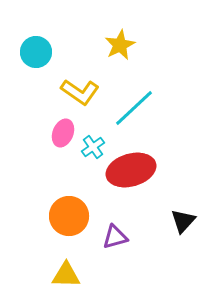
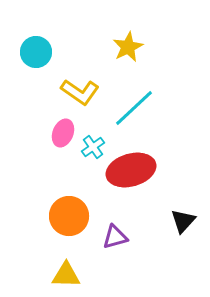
yellow star: moved 8 px right, 2 px down
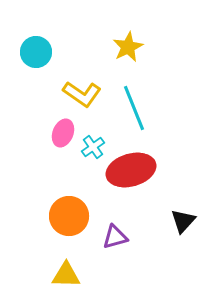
yellow L-shape: moved 2 px right, 2 px down
cyan line: rotated 69 degrees counterclockwise
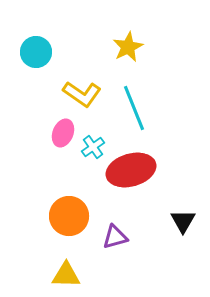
black triangle: rotated 12 degrees counterclockwise
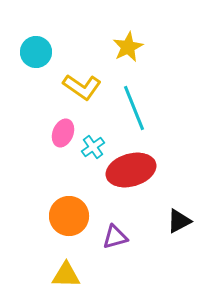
yellow L-shape: moved 7 px up
black triangle: moved 4 px left; rotated 32 degrees clockwise
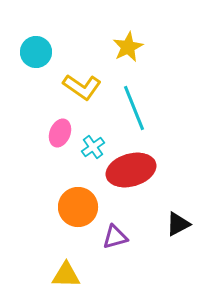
pink ellipse: moved 3 px left
orange circle: moved 9 px right, 9 px up
black triangle: moved 1 px left, 3 px down
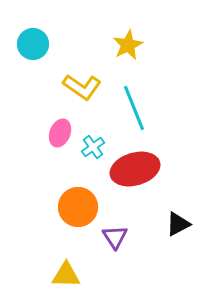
yellow star: moved 2 px up
cyan circle: moved 3 px left, 8 px up
red ellipse: moved 4 px right, 1 px up
purple triangle: rotated 48 degrees counterclockwise
